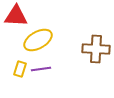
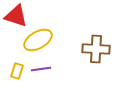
red triangle: rotated 15 degrees clockwise
yellow rectangle: moved 3 px left, 2 px down
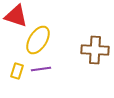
yellow ellipse: rotated 28 degrees counterclockwise
brown cross: moved 1 px left, 1 px down
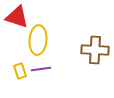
red triangle: moved 1 px right, 1 px down
yellow ellipse: rotated 28 degrees counterclockwise
yellow rectangle: moved 3 px right; rotated 35 degrees counterclockwise
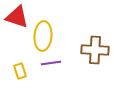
yellow ellipse: moved 5 px right, 4 px up
purple line: moved 10 px right, 6 px up
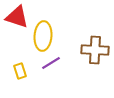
purple line: rotated 24 degrees counterclockwise
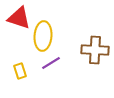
red triangle: moved 2 px right, 1 px down
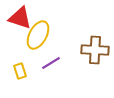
red triangle: moved 1 px right
yellow ellipse: moved 5 px left, 1 px up; rotated 24 degrees clockwise
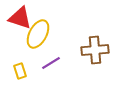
yellow ellipse: moved 1 px up
brown cross: rotated 8 degrees counterclockwise
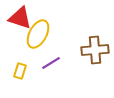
yellow rectangle: rotated 35 degrees clockwise
